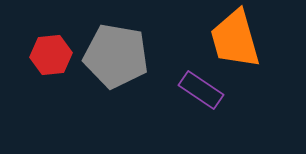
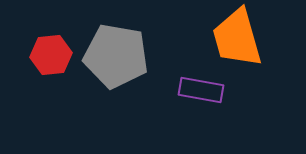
orange trapezoid: moved 2 px right, 1 px up
purple rectangle: rotated 24 degrees counterclockwise
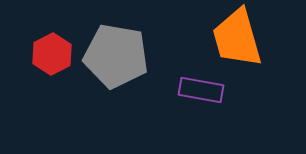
red hexagon: moved 1 px right, 1 px up; rotated 21 degrees counterclockwise
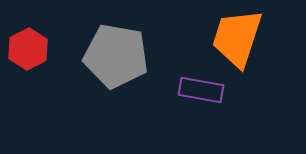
orange trapezoid: rotated 34 degrees clockwise
red hexagon: moved 24 px left, 5 px up
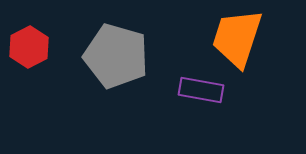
red hexagon: moved 1 px right, 2 px up
gray pentagon: rotated 6 degrees clockwise
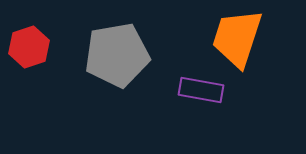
red hexagon: rotated 9 degrees clockwise
gray pentagon: moved 1 px right, 1 px up; rotated 26 degrees counterclockwise
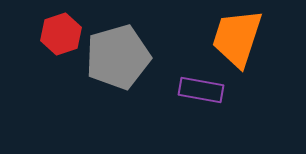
red hexagon: moved 32 px right, 13 px up
gray pentagon: moved 1 px right, 2 px down; rotated 6 degrees counterclockwise
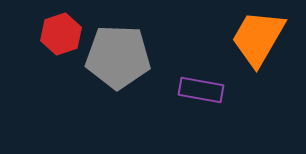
orange trapezoid: moved 21 px right; rotated 12 degrees clockwise
gray pentagon: rotated 18 degrees clockwise
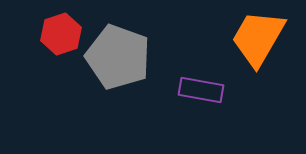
gray pentagon: rotated 18 degrees clockwise
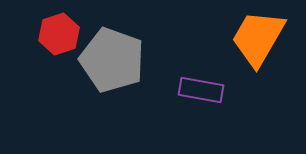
red hexagon: moved 2 px left
gray pentagon: moved 6 px left, 3 px down
